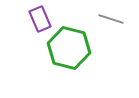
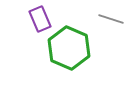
green hexagon: rotated 9 degrees clockwise
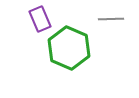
gray line: rotated 20 degrees counterclockwise
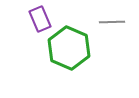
gray line: moved 1 px right, 3 px down
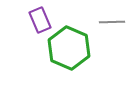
purple rectangle: moved 1 px down
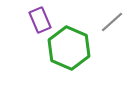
gray line: rotated 40 degrees counterclockwise
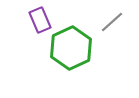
green hexagon: moved 2 px right; rotated 12 degrees clockwise
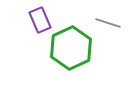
gray line: moved 4 px left, 1 px down; rotated 60 degrees clockwise
